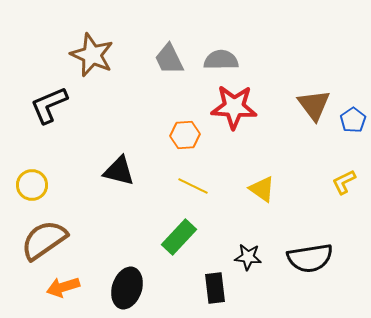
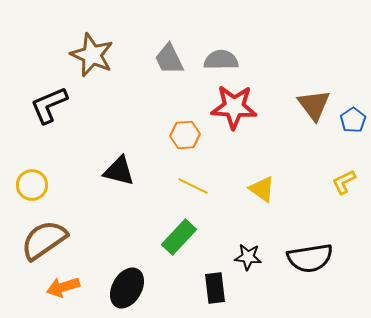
black ellipse: rotated 12 degrees clockwise
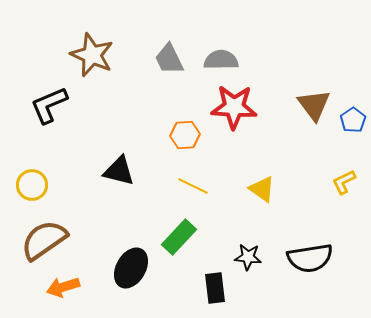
black ellipse: moved 4 px right, 20 px up
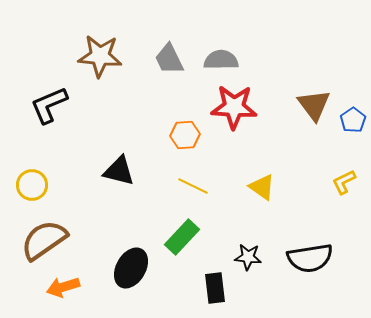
brown star: moved 8 px right, 1 px down; rotated 18 degrees counterclockwise
yellow triangle: moved 2 px up
green rectangle: moved 3 px right
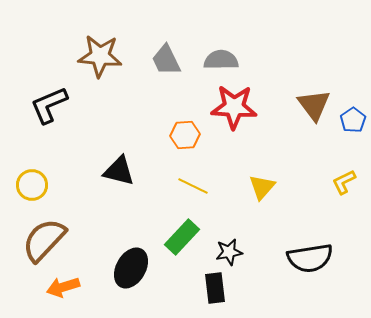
gray trapezoid: moved 3 px left, 1 px down
yellow triangle: rotated 36 degrees clockwise
brown semicircle: rotated 12 degrees counterclockwise
black star: moved 19 px left, 5 px up; rotated 16 degrees counterclockwise
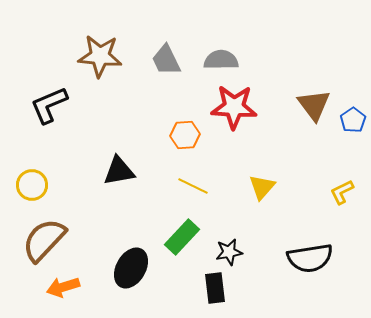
black triangle: rotated 24 degrees counterclockwise
yellow L-shape: moved 2 px left, 10 px down
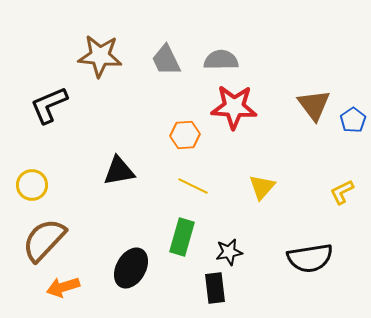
green rectangle: rotated 27 degrees counterclockwise
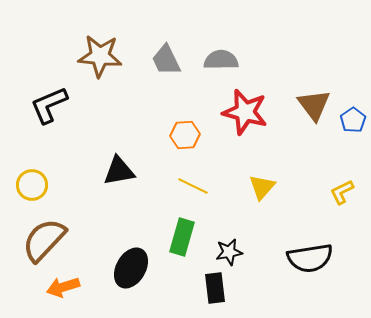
red star: moved 11 px right, 5 px down; rotated 12 degrees clockwise
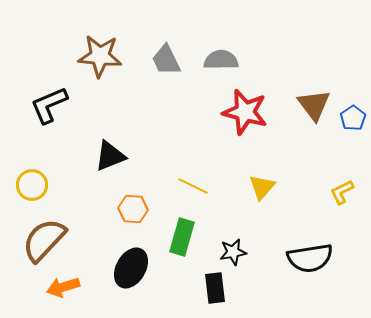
blue pentagon: moved 2 px up
orange hexagon: moved 52 px left, 74 px down; rotated 8 degrees clockwise
black triangle: moved 9 px left, 15 px up; rotated 12 degrees counterclockwise
black star: moved 4 px right
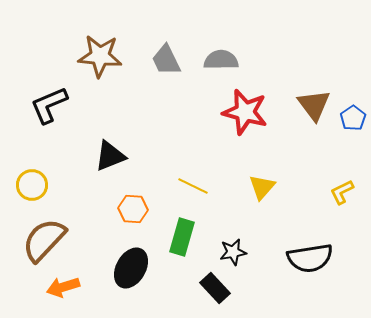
black rectangle: rotated 36 degrees counterclockwise
